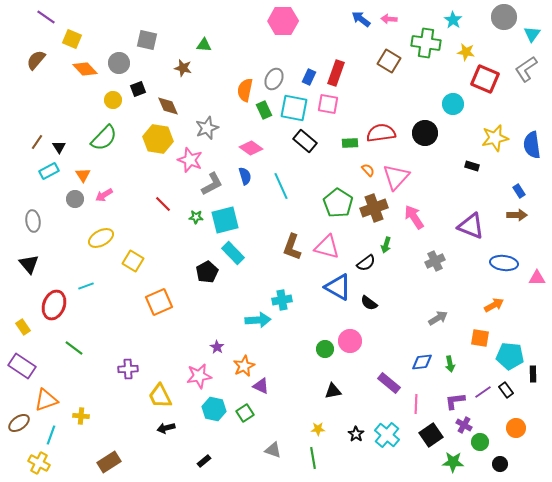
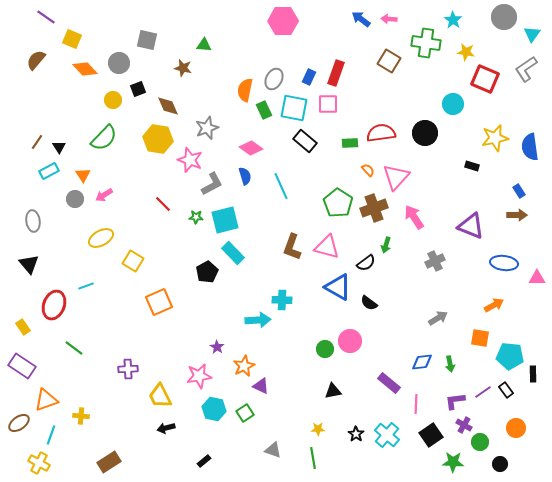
pink square at (328, 104): rotated 10 degrees counterclockwise
blue semicircle at (532, 145): moved 2 px left, 2 px down
cyan cross at (282, 300): rotated 12 degrees clockwise
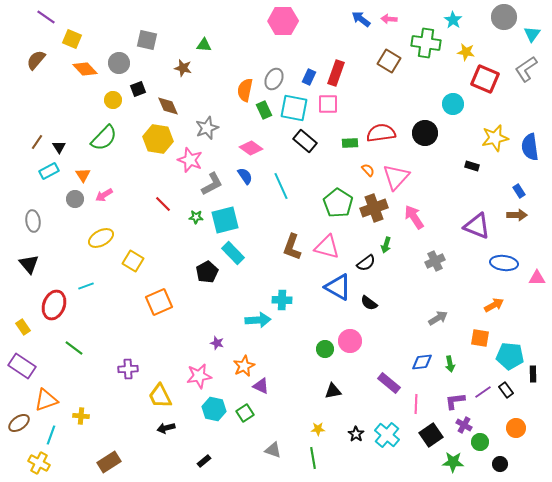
blue semicircle at (245, 176): rotated 18 degrees counterclockwise
purple triangle at (471, 226): moved 6 px right
purple star at (217, 347): moved 4 px up; rotated 16 degrees counterclockwise
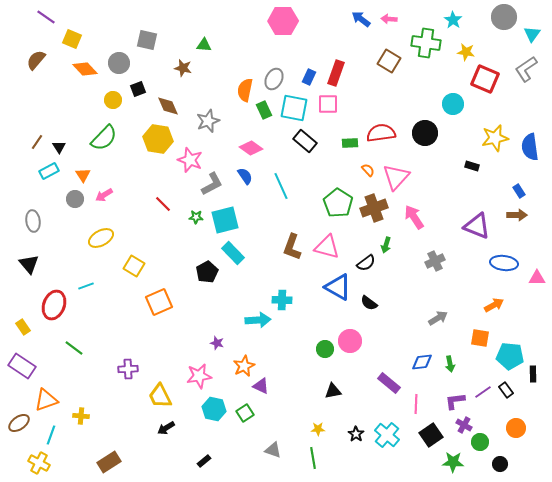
gray star at (207, 128): moved 1 px right, 7 px up
yellow square at (133, 261): moved 1 px right, 5 px down
black arrow at (166, 428): rotated 18 degrees counterclockwise
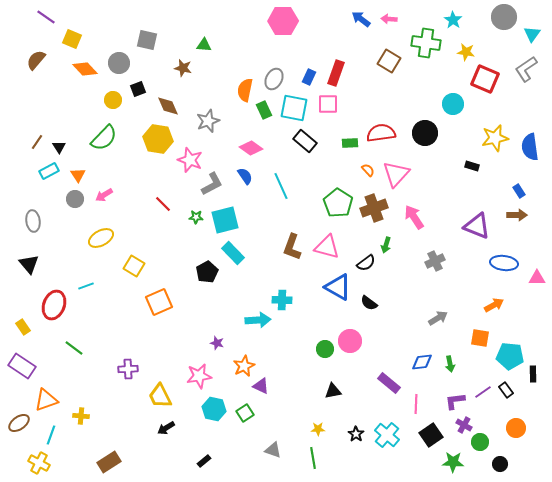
orange triangle at (83, 175): moved 5 px left
pink triangle at (396, 177): moved 3 px up
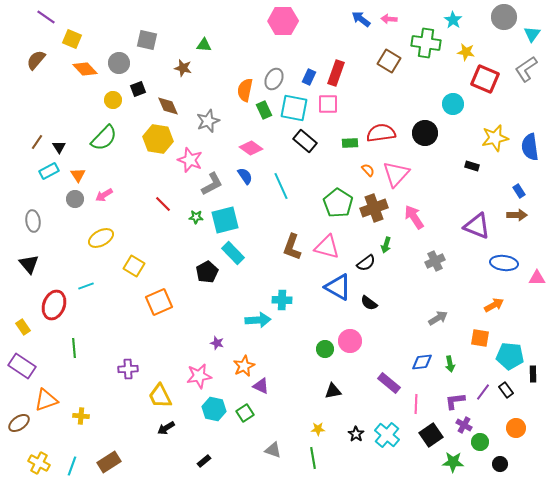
green line at (74, 348): rotated 48 degrees clockwise
purple line at (483, 392): rotated 18 degrees counterclockwise
cyan line at (51, 435): moved 21 px right, 31 px down
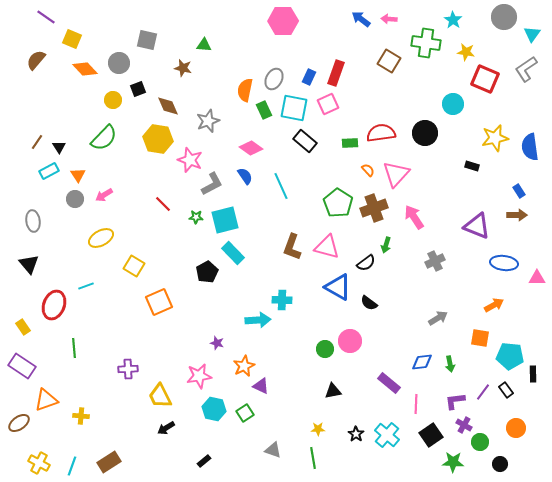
pink square at (328, 104): rotated 25 degrees counterclockwise
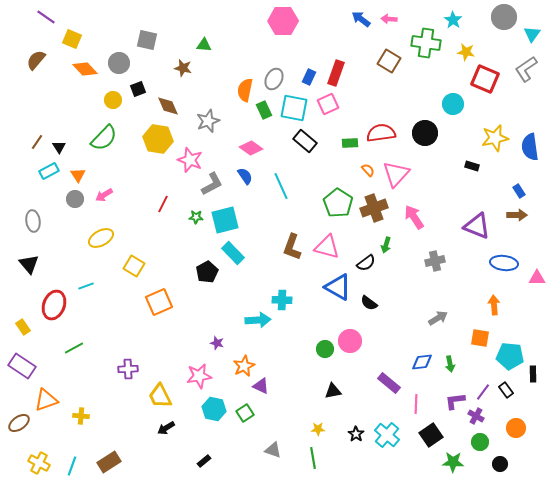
red line at (163, 204): rotated 72 degrees clockwise
gray cross at (435, 261): rotated 12 degrees clockwise
orange arrow at (494, 305): rotated 66 degrees counterclockwise
green line at (74, 348): rotated 66 degrees clockwise
purple cross at (464, 425): moved 12 px right, 9 px up
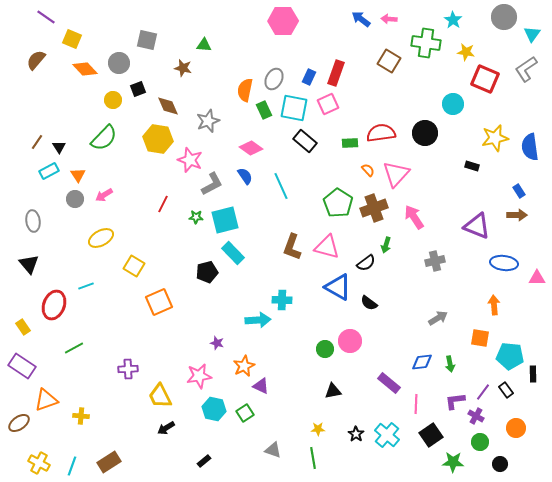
black pentagon at (207, 272): rotated 15 degrees clockwise
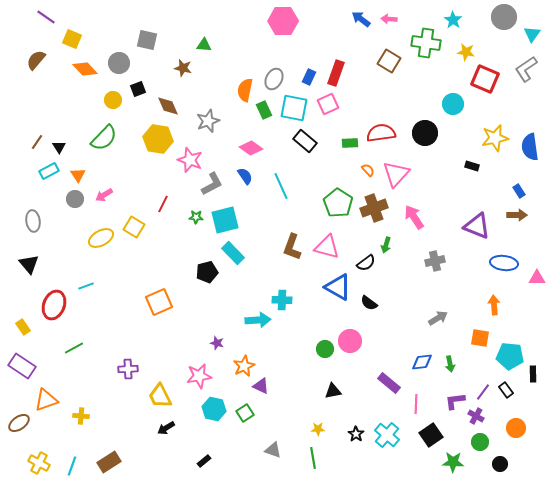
yellow square at (134, 266): moved 39 px up
